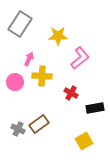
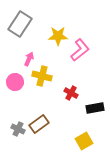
pink L-shape: moved 8 px up
yellow cross: rotated 12 degrees clockwise
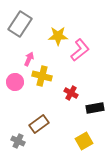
gray cross: moved 12 px down
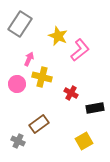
yellow star: rotated 24 degrees clockwise
yellow cross: moved 1 px down
pink circle: moved 2 px right, 2 px down
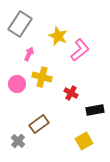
pink arrow: moved 5 px up
black rectangle: moved 2 px down
gray cross: rotated 16 degrees clockwise
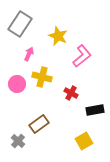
pink L-shape: moved 2 px right, 6 px down
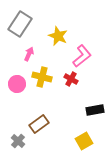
red cross: moved 14 px up
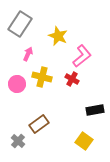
pink arrow: moved 1 px left
red cross: moved 1 px right
yellow square: rotated 24 degrees counterclockwise
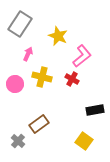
pink circle: moved 2 px left
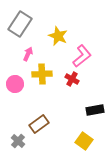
yellow cross: moved 3 px up; rotated 18 degrees counterclockwise
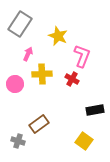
pink L-shape: rotated 30 degrees counterclockwise
gray cross: rotated 24 degrees counterclockwise
